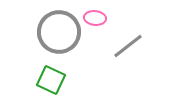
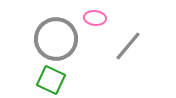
gray circle: moved 3 px left, 7 px down
gray line: rotated 12 degrees counterclockwise
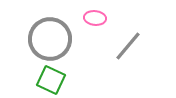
gray circle: moved 6 px left
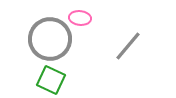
pink ellipse: moved 15 px left
